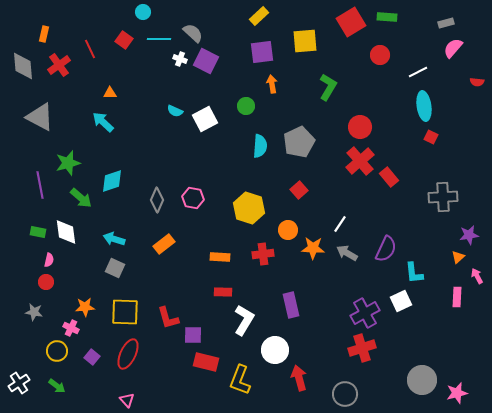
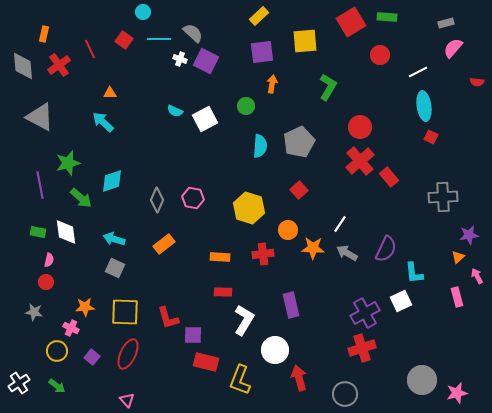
orange arrow at (272, 84): rotated 18 degrees clockwise
pink rectangle at (457, 297): rotated 18 degrees counterclockwise
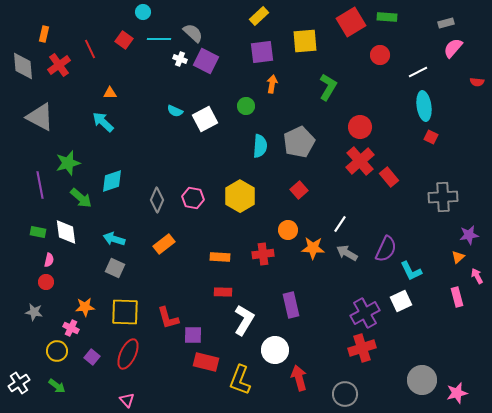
yellow hexagon at (249, 208): moved 9 px left, 12 px up; rotated 12 degrees clockwise
cyan L-shape at (414, 273): moved 3 px left, 2 px up; rotated 20 degrees counterclockwise
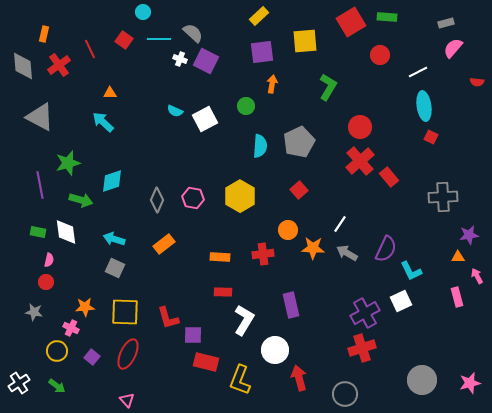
green arrow at (81, 198): moved 2 px down; rotated 25 degrees counterclockwise
orange triangle at (458, 257): rotated 40 degrees clockwise
pink star at (457, 393): moved 13 px right, 10 px up
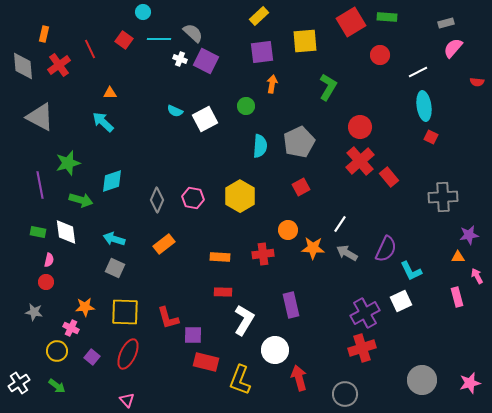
red square at (299, 190): moved 2 px right, 3 px up; rotated 12 degrees clockwise
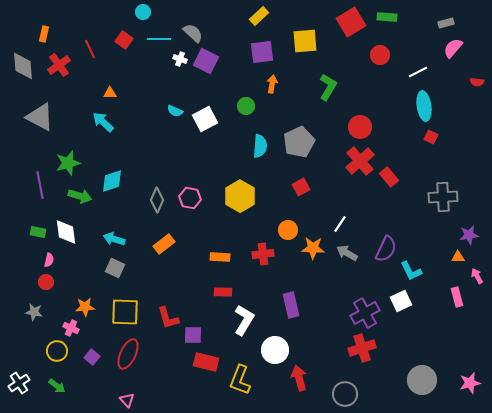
pink hexagon at (193, 198): moved 3 px left
green arrow at (81, 200): moved 1 px left, 4 px up
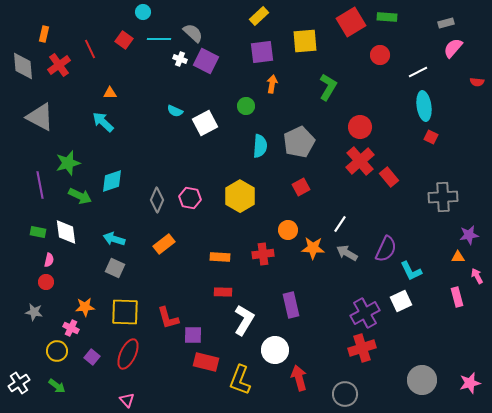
white square at (205, 119): moved 4 px down
green arrow at (80, 196): rotated 10 degrees clockwise
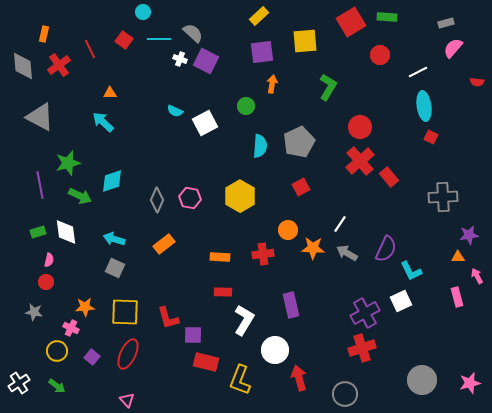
green rectangle at (38, 232): rotated 28 degrees counterclockwise
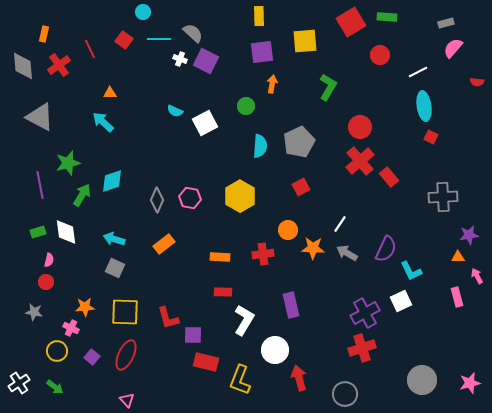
yellow rectangle at (259, 16): rotated 48 degrees counterclockwise
green arrow at (80, 196): moved 2 px right, 1 px up; rotated 85 degrees counterclockwise
red ellipse at (128, 354): moved 2 px left, 1 px down
green arrow at (57, 386): moved 2 px left, 1 px down
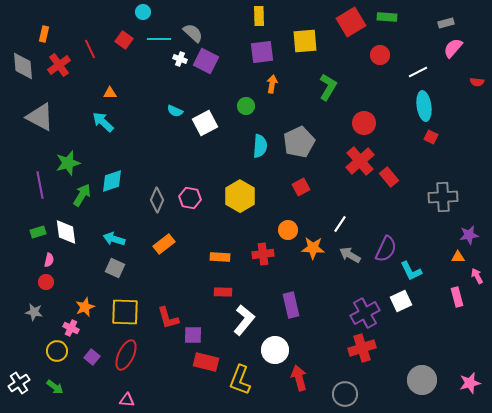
red circle at (360, 127): moved 4 px right, 4 px up
gray arrow at (347, 253): moved 3 px right, 2 px down
orange star at (85, 307): rotated 18 degrees counterclockwise
white L-shape at (244, 320): rotated 8 degrees clockwise
pink triangle at (127, 400): rotated 42 degrees counterclockwise
